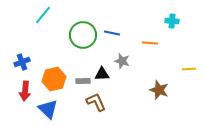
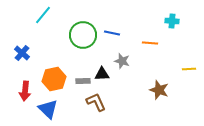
blue cross: moved 9 px up; rotated 28 degrees counterclockwise
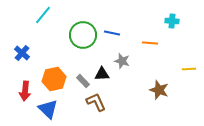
gray rectangle: rotated 48 degrees clockwise
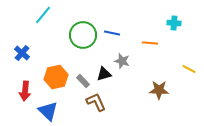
cyan cross: moved 2 px right, 2 px down
yellow line: rotated 32 degrees clockwise
black triangle: moved 2 px right; rotated 14 degrees counterclockwise
orange hexagon: moved 2 px right, 2 px up
brown star: rotated 18 degrees counterclockwise
blue triangle: moved 2 px down
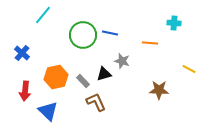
blue line: moved 2 px left
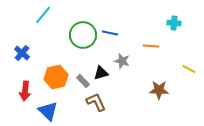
orange line: moved 1 px right, 3 px down
black triangle: moved 3 px left, 1 px up
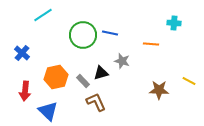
cyan line: rotated 18 degrees clockwise
orange line: moved 2 px up
yellow line: moved 12 px down
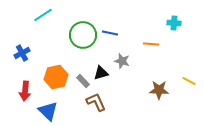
blue cross: rotated 21 degrees clockwise
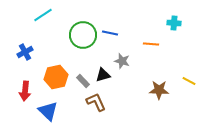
blue cross: moved 3 px right, 1 px up
black triangle: moved 2 px right, 2 px down
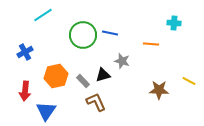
orange hexagon: moved 1 px up
blue triangle: moved 2 px left; rotated 20 degrees clockwise
